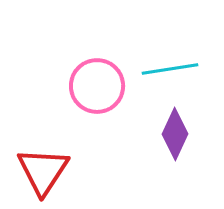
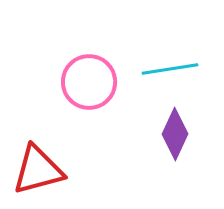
pink circle: moved 8 px left, 4 px up
red triangle: moved 5 px left, 1 px up; rotated 42 degrees clockwise
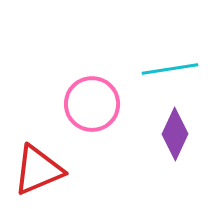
pink circle: moved 3 px right, 22 px down
red triangle: rotated 8 degrees counterclockwise
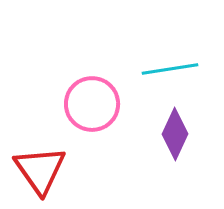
red triangle: moved 2 px right; rotated 42 degrees counterclockwise
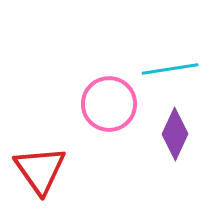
pink circle: moved 17 px right
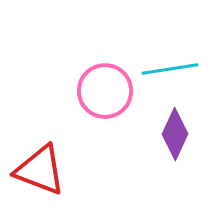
pink circle: moved 4 px left, 13 px up
red triangle: rotated 34 degrees counterclockwise
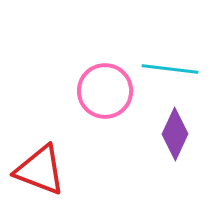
cyan line: rotated 16 degrees clockwise
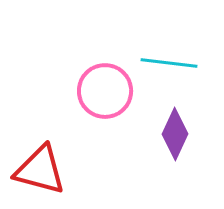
cyan line: moved 1 px left, 6 px up
red triangle: rotated 6 degrees counterclockwise
